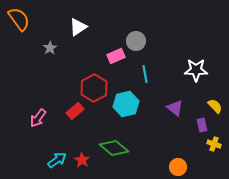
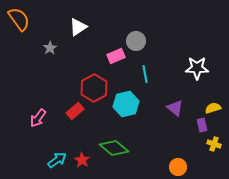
white star: moved 1 px right, 2 px up
yellow semicircle: moved 2 px left, 2 px down; rotated 63 degrees counterclockwise
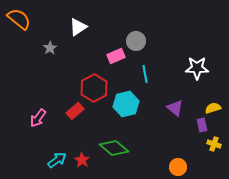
orange semicircle: rotated 15 degrees counterclockwise
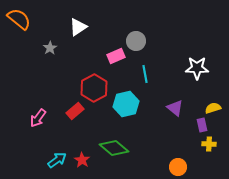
yellow cross: moved 5 px left; rotated 16 degrees counterclockwise
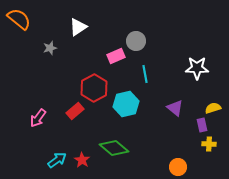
gray star: rotated 16 degrees clockwise
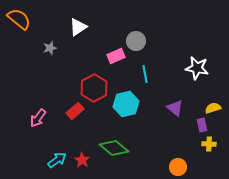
white star: rotated 10 degrees clockwise
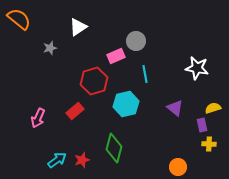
red hexagon: moved 7 px up; rotated 12 degrees clockwise
pink arrow: rotated 12 degrees counterclockwise
green diamond: rotated 64 degrees clockwise
red star: rotated 21 degrees clockwise
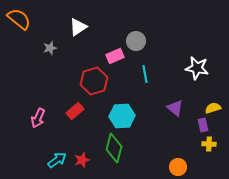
pink rectangle: moved 1 px left
cyan hexagon: moved 4 px left, 12 px down; rotated 10 degrees clockwise
purple rectangle: moved 1 px right
